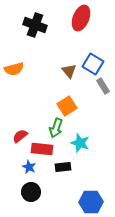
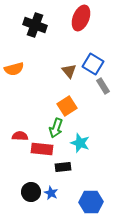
red semicircle: rotated 42 degrees clockwise
blue star: moved 22 px right, 26 px down
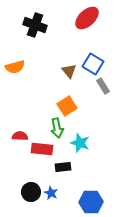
red ellipse: moved 6 px right; rotated 25 degrees clockwise
orange semicircle: moved 1 px right, 2 px up
green arrow: moved 1 px right; rotated 30 degrees counterclockwise
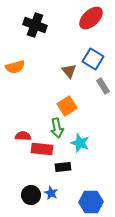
red ellipse: moved 4 px right
blue square: moved 5 px up
red semicircle: moved 3 px right
black circle: moved 3 px down
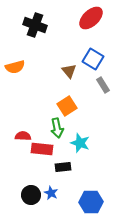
gray rectangle: moved 1 px up
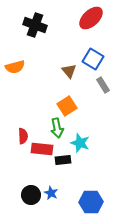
red semicircle: rotated 84 degrees clockwise
black rectangle: moved 7 px up
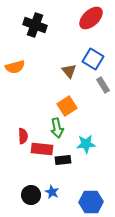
cyan star: moved 6 px right, 1 px down; rotated 24 degrees counterclockwise
blue star: moved 1 px right, 1 px up
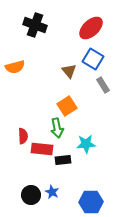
red ellipse: moved 10 px down
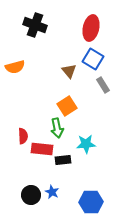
red ellipse: rotated 35 degrees counterclockwise
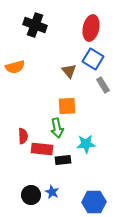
orange square: rotated 30 degrees clockwise
blue hexagon: moved 3 px right
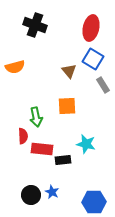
green arrow: moved 21 px left, 11 px up
cyan star: rotated 18 degrees clockwise
